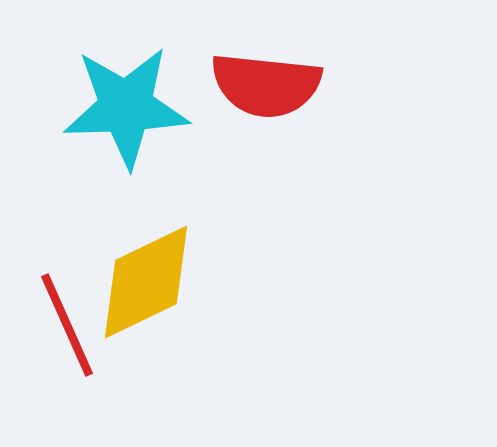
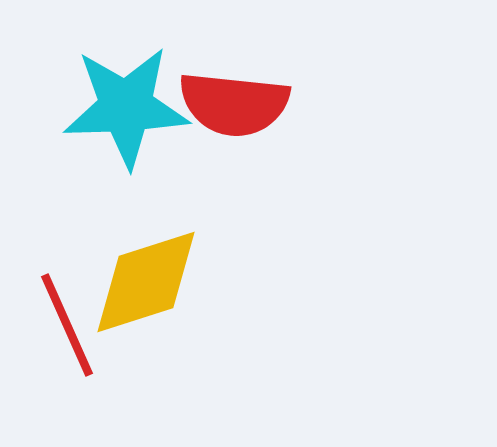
red semicircle: moved 32 px left, 19 px down
yellow diamond: rotated 8 degrees clockwise
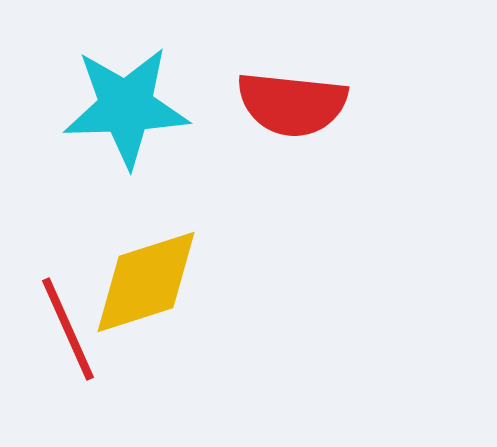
red semicircle: moved 58 px right
red line: moved 1 px right, 4 px down
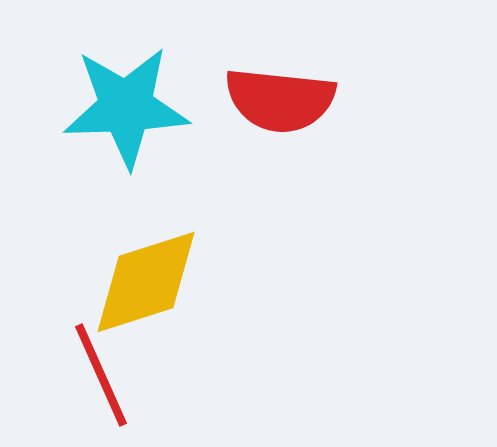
red semicircle: moved 12 px left, 4 px up
red line: moved 33 px right, 46 px down
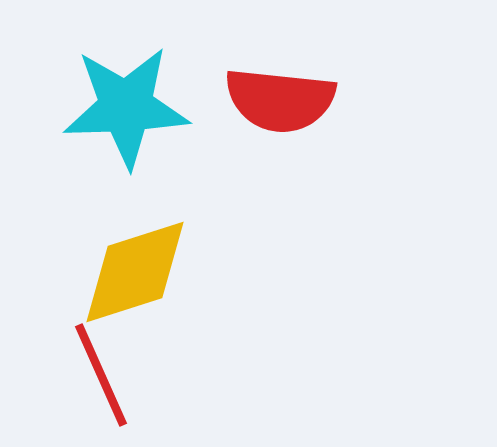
yellow diamond: moved 11 px left, 10 px up
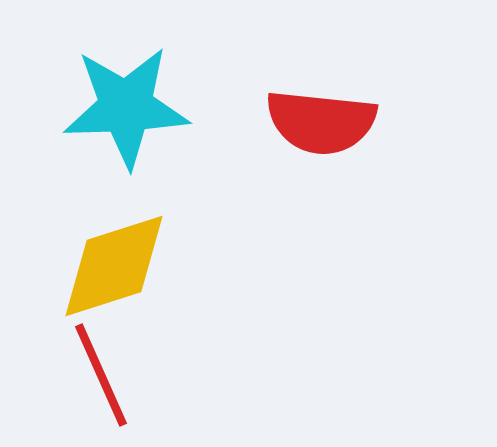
red semicircle: moved 41 px right, 22 px down
yellow diamond: moved 21 px left, 6 px up
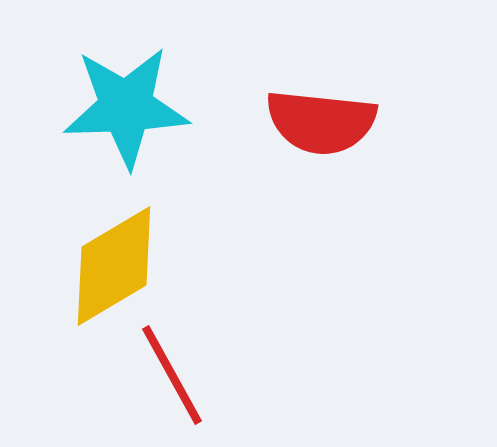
yellow diamond: rotated 13 degrees counterclockwise
red line: moved 71 px right; rotated 5 degrees counterclockwise
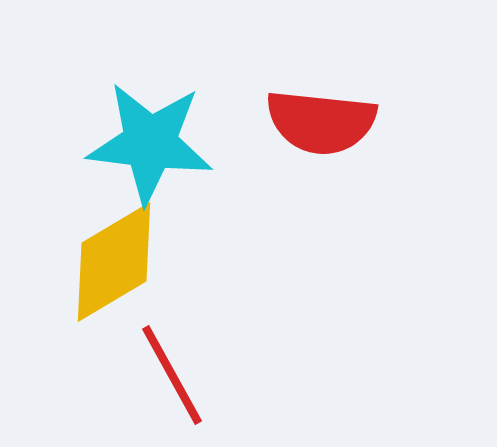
cyan star: moved 24 px right, 36 px down; rotated 9 degrees clockwise
yellow diamond: moved 4 px up
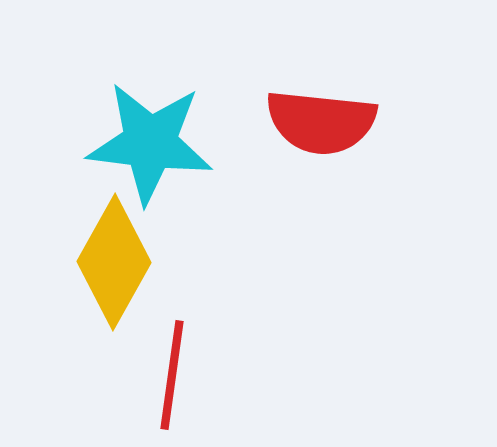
yellow diamond: rotated 30 degrees counterclockwise
red line: rotated 37 degrees clockwise
